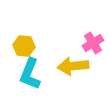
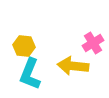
yellow arrow: rotated 12 degrees clockwise
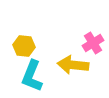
yellow arrow: moved 1 px up
cyan L-shape: moved 2 px right, 2 px down
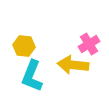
pink cross: moved 4 px left, 1 px down
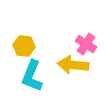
pink cross: moved 3 px left; rotated 25 degrees counterclockwise
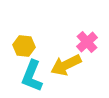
pink cross: moved 1 px right, 2 px up; rotated 15 degrees clockwise
yellow arrow: moved 7 px left; rotated 32 degrees counterclockwise
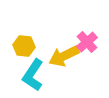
yellow arrow: moved 2 px left, 9 px up
cyan L-shape: moved 1 px right, 1 px up; rotated 12 degrees clockwise
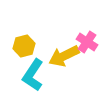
pink cross: rotated 15 degrees counterclockwise
yellow hexagon: rotated 20 degrees counterclockwise
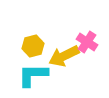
yellow hexagon: moved 9 px right
cyan L-shape: rotated 56 degrees clockwise
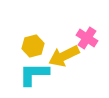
pink cross: moved 4 px up
cyan L-shape: moved 1 px right, 1 px up
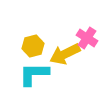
yellow arrow: moved 1 px right, 2 px up
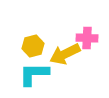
pink cross: rotated 30 degrees counterclockwise
